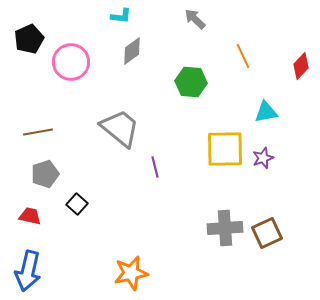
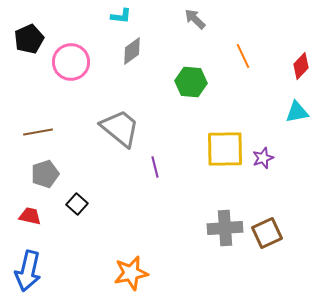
cyan triangle: moved 31 px right
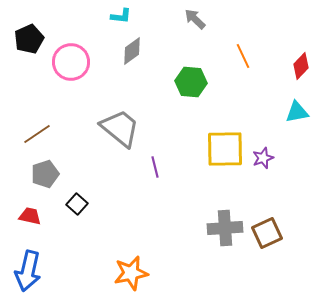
brown line: moved 1 px left, 2 px down; rotated 24 degrees counterclockwise
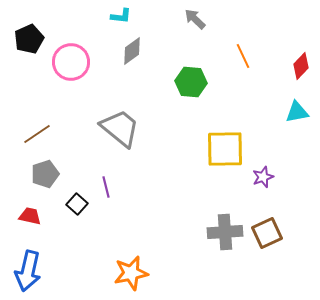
purple star: moved 19 px down
purple line: moved 49 px left, 20 px down
gray cross: moved 4 px down
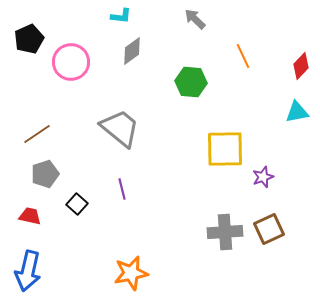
purple line: moved 16 px right, 2 px down
brown square: moved 2 px right, 4 px up
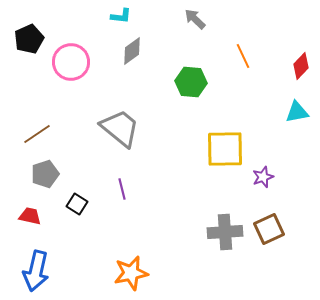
black square: rotated 10 degrees counterclockwise
blue arrow: moved 8 px right
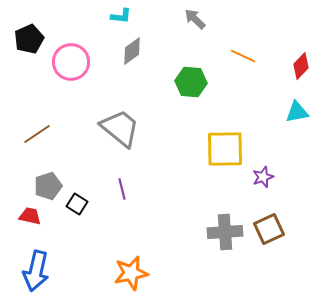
orange line: rotated 40 degrees counterclockwise
gray pentagon: moved 3 px right, 12 px down
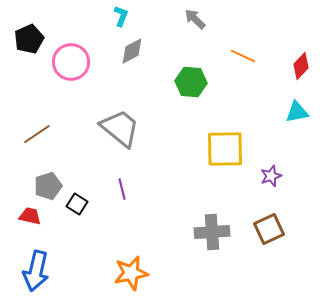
cyan L-shape: rotated 75 degrees counterclockwise
gray diamond: rotated 8 degrees clockwise
purple star: moved 8 px right, 1 px up
gray cross: moved 13 px left
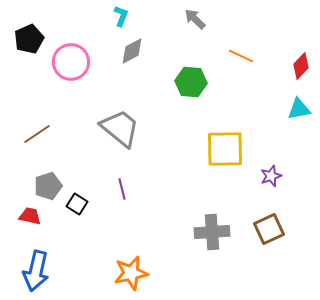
orange line: moved 2 px left
cyan triangle: moved 2 px right, 3 px up
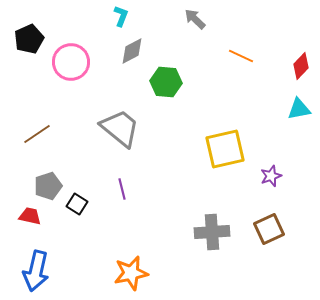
green hexagon: moved 25 px left
yellow square: rotated 12 degrees counterclockwise
